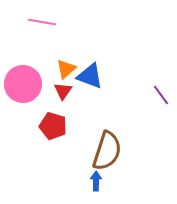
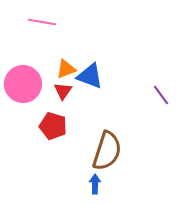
orange triangle: rotated 20 degrees clockwise
blue arrow: moved 1 px left, 3 px down
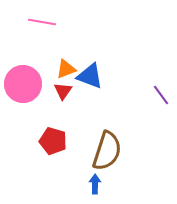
red pentagon: moved 15 px down
